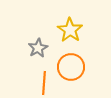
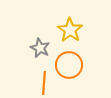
gray star: moved 2 px right; rotated 18 degrees counterclockwise
orange circle: moved 2 px left, 2 px up
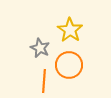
orange line: moved 2 px up
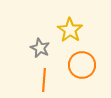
orange circle: moved 13 px right
orange line: moved 1 px up
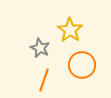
orange line: rotated 15 degrees clockwise
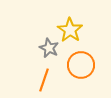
gray star: moved 9 px right
orange circle: moved 1 px left
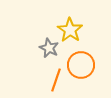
orange line: moved 12 px right
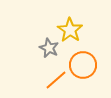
orange circle: moved 2 px right
orange line: rotated 30 degrees clockwise
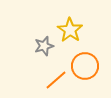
gray star: moved 5 px left, 2 px up; rotated 30 degrees clockwise
orange circle: moved 2 px right, 1 px down
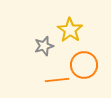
orange circle: moved 1 px left, 1 px up
orange line: moved 1 px right; rotated 35 degrees clockwise
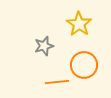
yellow star: moved 9 px right, 6 px up
orange line: moved 2 px down
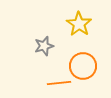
orange circle: moved 1 px left, 1 px down
orange line: moved 2 px right, 1 px down
